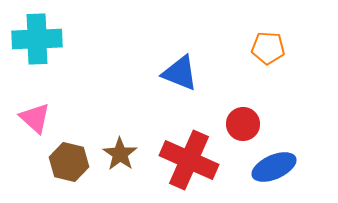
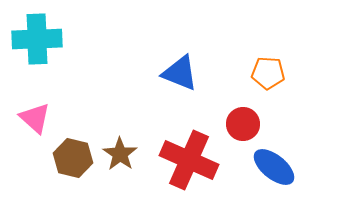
orange pentagon: moved 25 px down
brown hexagon: moved 4 px right, 4 px up
blue ellipse: rotated 63 degrees clockwise
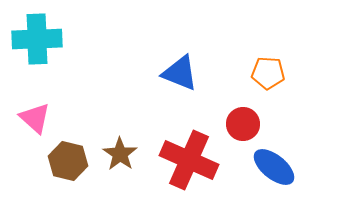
brown hexagon: moved 5 px left, 3 px down
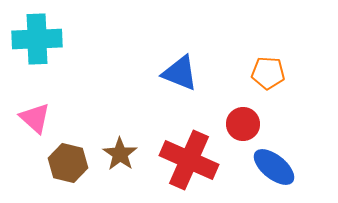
brown hexagon: moved 2 px down
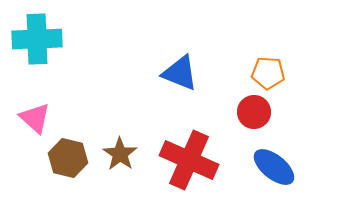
red circle: moved 11 px right, 12 px up
brown hexagon: moved 5 px up
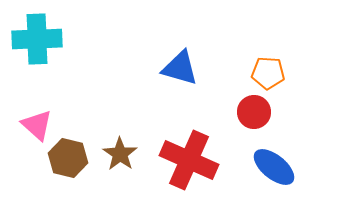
blue triangle: moved 5 px up; rotated 6 degrees counterclockwise
pink triangle: moved 2 px right, 7 px down
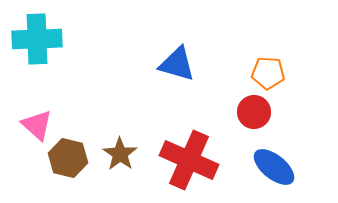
blue triangle: moved 3 px left, 4 px up
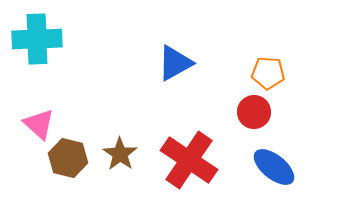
blue triangle: moved 2 px left, 1 px up; rotated 45 degrees counterclockwise
pink triangle: moved 2 px right, 1 px up
red cross: rotated 10 degrees clockwise
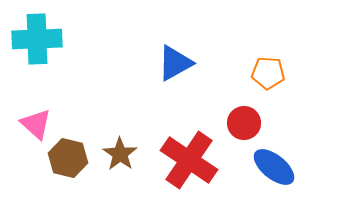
red circle: moved 10 px left, 11 px down
pink triangle: moved 3 px left
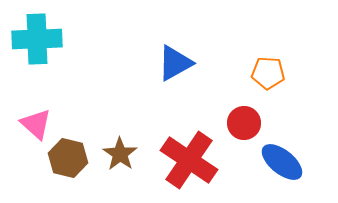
blue ellipse: moved 8 px right, 5 px up
